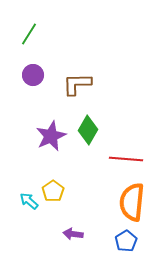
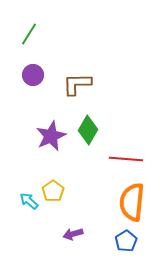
purple arrow: rotated 24 degrees counterclockwise
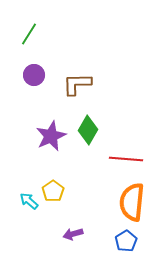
purple circle: moved 1 px right
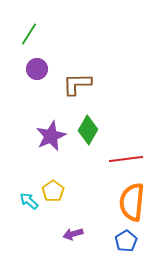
purple circle: moved 3 px right, 6 px up
red line: rotated 12 degrees counterclockwise
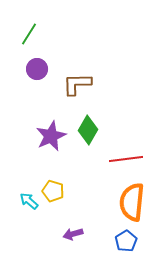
yellow pentagon: rotated 20 degrees counterclockwise
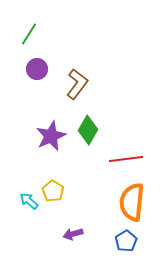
brown L-shape: rotated 128 degrees clockwise
yellow pentagon: rotated 15 degrees clockwise
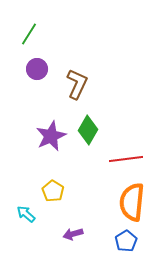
brown L-shape: rotated 12 degrees counterclockwise
cyan arrow: moved 3 px left, 13 px down
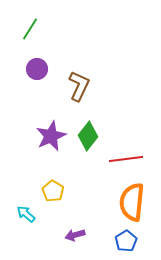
green line: moved 1 px right, 5 px up
brown L-shape: moved 2 px right, 2 px down
green diamond: moved 6 px down; rotated 8 degrees clockwise
purple arrow: moved 2 px right, 1 px down
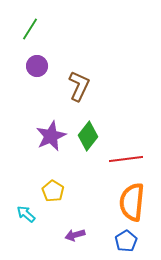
purple circle: moved 3 px up
